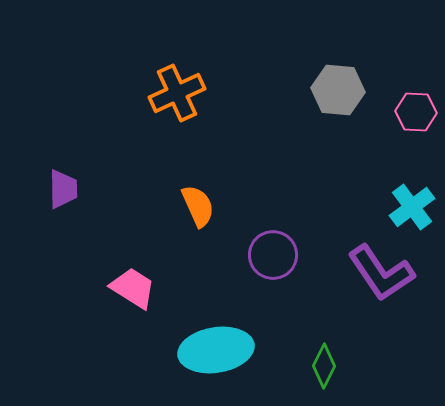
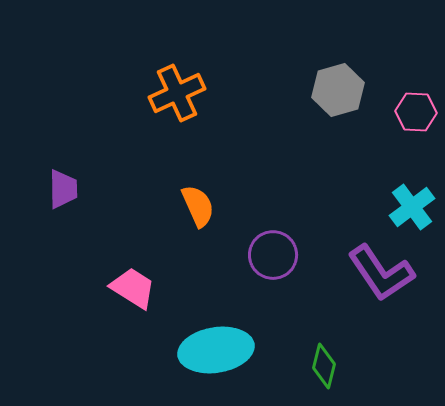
gray hexagon: rotated 21 degrees counterclockwise
green diamond: rotated 12 degrees counterclockwise
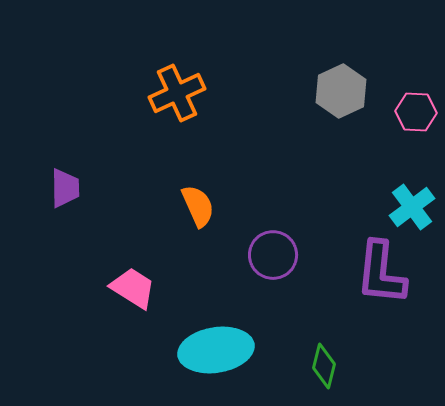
gray hexagon: moved 3 px right, 1 px down; rotated 9 degrees counterclockwise
purple trapezoid: moved 2 px right, 1 px up
purple L-shape: rotated 40 degrees clockwise
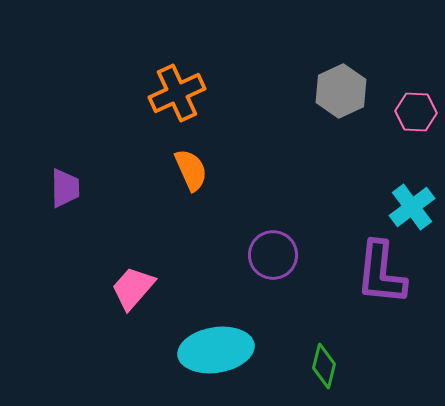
orange semicircle: moved 7 px left, 36 px up
pink trapezoid: rotated 81 degrees counterclockwise
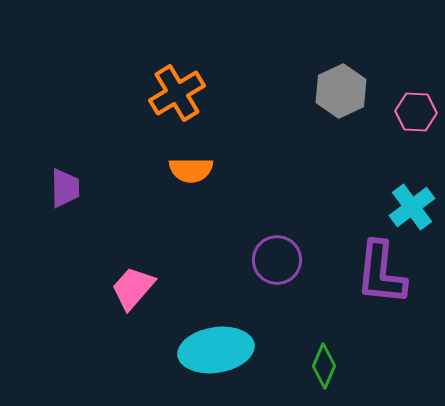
orange cross: rotated 6 degrees counterclockwise
orange semicircle: rotated 114 degrees clockwise
purple circle: moved 4 px right, 5 px down
green diamond: rotated 9 degrees clockwise
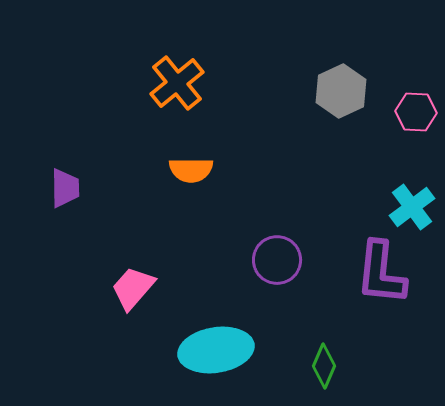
orange cross: moved 10 px up; rotated 8 degrees counterclockwise
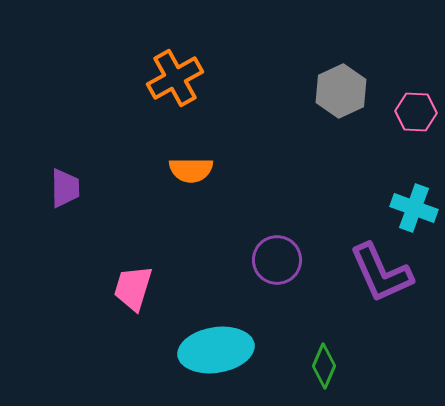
orange cross: moved 2 px left, 5 px up; rotated 10 degrees clockwise
cyan cross: moved 2 px right, 1 px down; rotated 33 degrees counterclockwise
purple L-shape: rotated 30 degrees counterclockwise
pink trapezoid: rotated 24 degrees counterclockwise
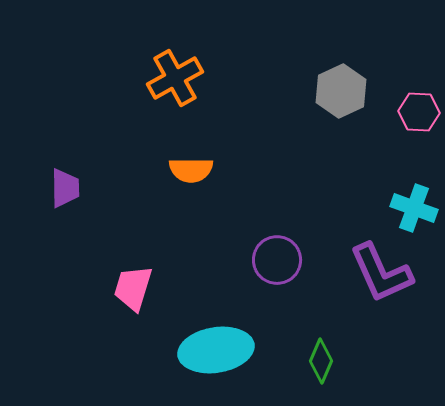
pink hexagon: moved 3 px right
green diamond: moved 3 px left, 5 px up
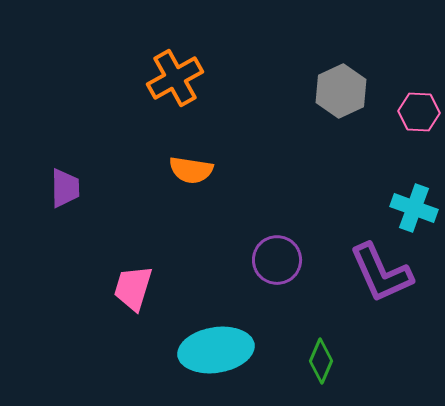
orange semicircle: rotated 9 degrees clockwise
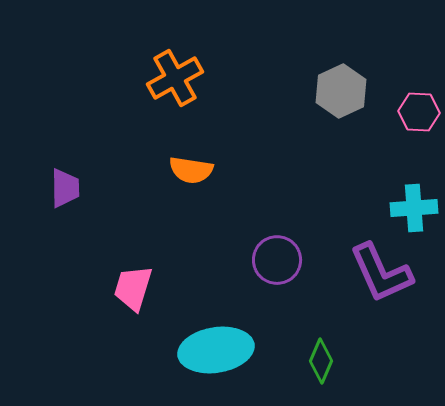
cyan cross: rotated 24 degrees counterclockwise
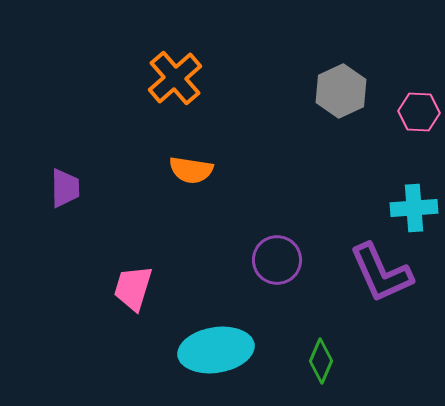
orange cross: rotated 12 degrees counterclockwise
